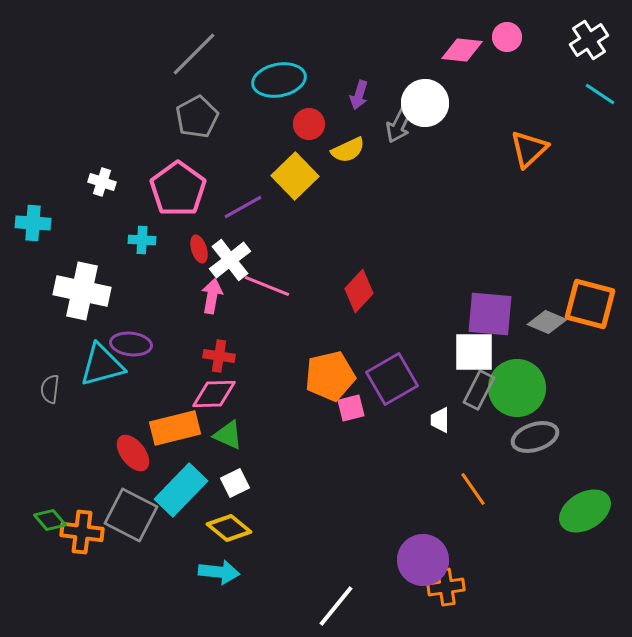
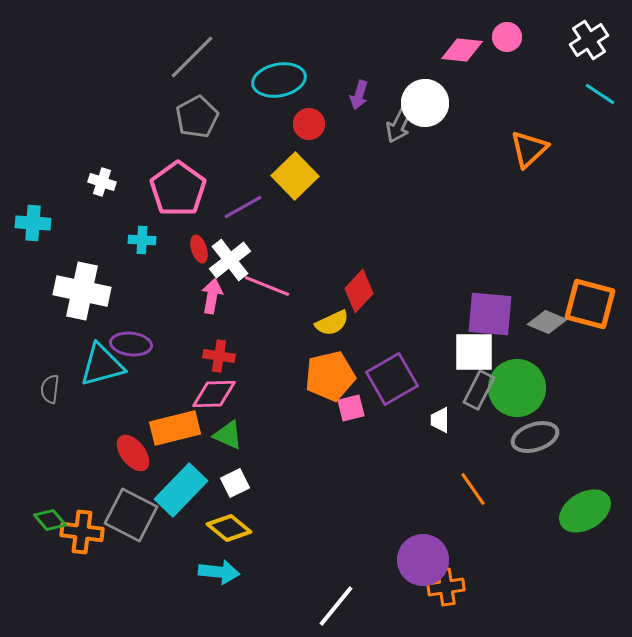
gray line at (194, 54): moved 2 px left, 3 px down
yellow semicircle at (348, 150): moved 16 px left, 173 px down
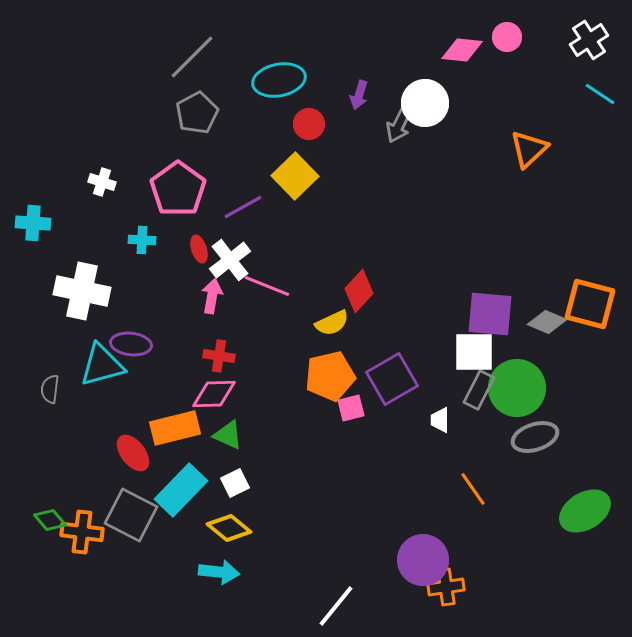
gray pentagon at (197, 117): moved 4 px up
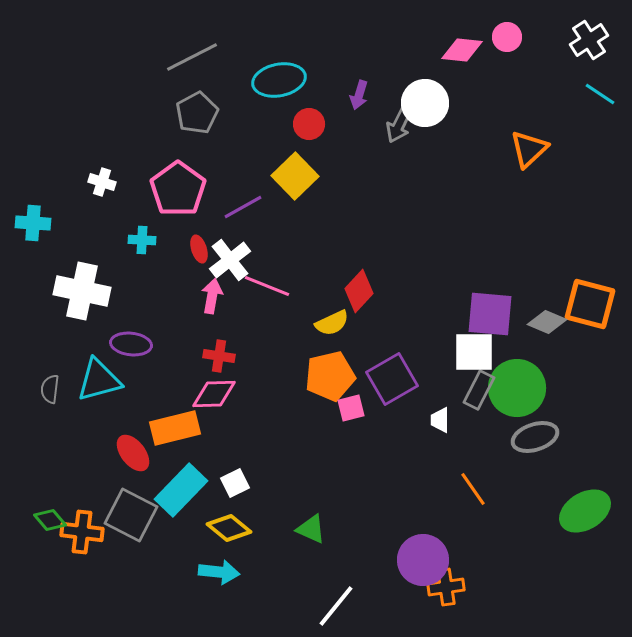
gray line at (192, 57): rotated 18 degrees clockwise
cyan triangle at (102, 365): moved 3 px left, 15 px down
green triangle at (228, 435): moved 83 px right, 94 px down
